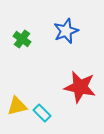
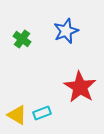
red star: rotated 20 degrees clockwise
yellow triangle: moved 9 px down; rotated 45 degrees clockwise
cyan rectangle: rotated 66 degrees counterclockwise
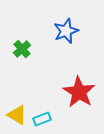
green cross: moved 10 px down; rotated 12 degrees clockwise
red star: moved 1 px left, 5 px down
cyan rectangle: moved 6 px down
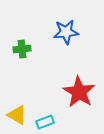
blue star: moved 1 px down; rotated 15 degrees clockwise
green cross: rotated 36 degrees clockwise
cyan rectangle: moved 3 px right, 3 px down
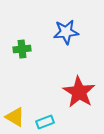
yellow triangle: moved 2 px left, 2 px down
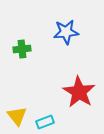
yellow triangle: moved 2 px right, 1 px up; rotated 20 degrees clockwise
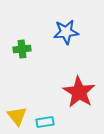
cyan rectangle: rotated 12 degrees clockwise
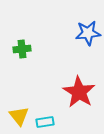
blue star: moved 22 px right, 1 px down
yellow triangle: moved 2 px right
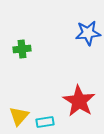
red star: moved 9 px down
yellow triangle: rotated 20 degrees clockwise
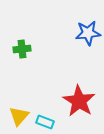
cyan rectangle: rotated 30 degrees clockwise
